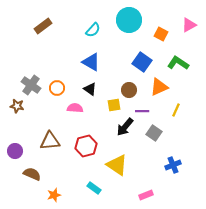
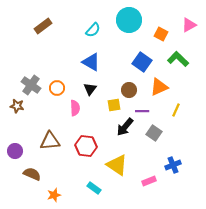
green L-shape: moved 4 px up; rotated 10 degrees clockwise
black triangle: rotated 32 degrees clockwise
pink semicircle: rotated 84 degrees clockwise
red hexagon: rotated 20 degrees clockwise
pink rectangle: moved 3 px right, 14 px up
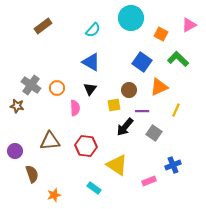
cyan circle: moved 2 px right, 2 px up
brown semicircle: rotated 48 degrees clockwise
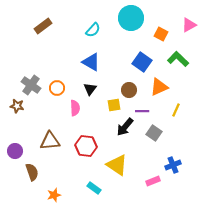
brown semicircle: moved 2 px up
pink rectangle: moved 4 px right
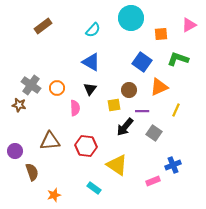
orange square: rotated 32 degrees counterclockwise
green L-shape: rotated 25 degrees counterclockwise
brown star: moved 2 px right, 1 px up
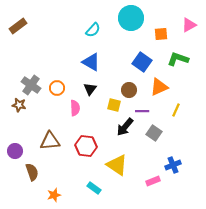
brown rectangle: moved 25 px left
yellow square: rotated 24 degrees clockwise
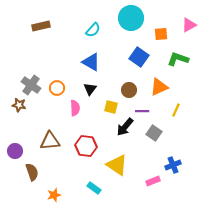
brown rectangle: moved 23 px right; rotated 24 degrees clockwise
blue square: moved 3 px left, 5 px up
yellow square: moved 3 px left, 2 px down
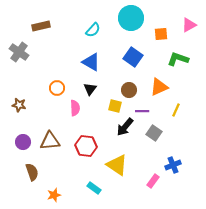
blue square: moved 6 px left
gray cross: moved 12 px left, 33 px up
yellow square: moved 4 px right, 1 px up
purple circle: moved 8 px right, 9 px up
pink rectangle: rotated 32 degrees counterclockwise
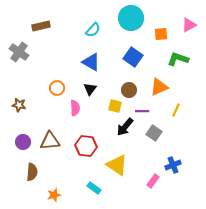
brown semicircle: rotated 24 degrees clockwise
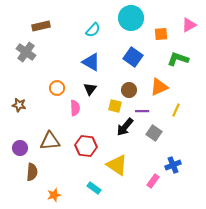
gray cross: moved 7 px right
purple circle: moved 3 px left, 6 px down
